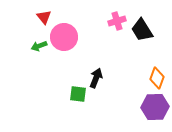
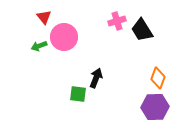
orange diamond: moved 1 px right
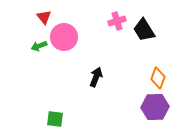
black trapezoid: moved 2 px right
black arrow: moved 1 px up
green square: moved 23 px left, 25 px down
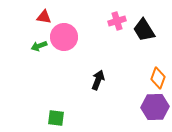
red triangle: rotated 42 degrees counterclockwise
black arrow: moved 2 px right, 3 px down
green square: moved 1 px right, 1 px up
